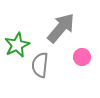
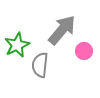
gray arrow: moved 1 px right, 2 px down
pink circle: moved 2 px right, 6 px up
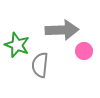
gray arrow: rotated 48 degrees clockwise
green star: rotated 25 degrees counterclockwise
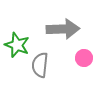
gray arrow: moved 1 px right, 1 px up
pink circle: moved 7 px down
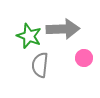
green star: moved 12 px right, 9 px up
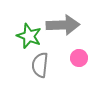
gray arrow: moved 4 px up
pink circle: moved 5 px left
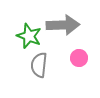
gray semicircle: moved 1 px left
